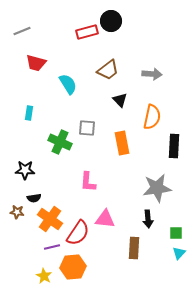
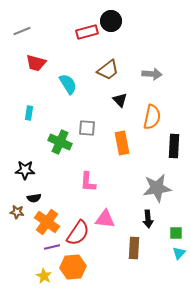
orange cross: moved 3 px left, 3 px down
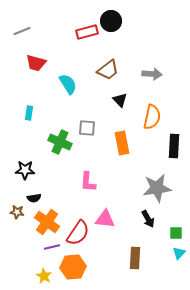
black arrow: rotated 24 degrees counterclockwise
brown rectangle: moved 1 px right, 10 px down
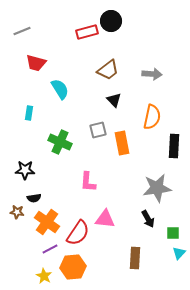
cyan semicircle: moved 8 px left, 5 px down
black triangle: moved 6 px left
gray square: moved 11 px right, 2 px down; rotated 18 degrees counterclockwise
green square: moved 3 px left
purple line: moved 2 px left, 2 px down; rotated 14 degrees counterclockwise
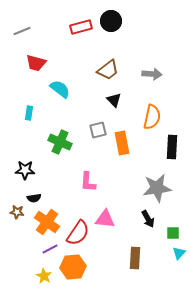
red rectangle: moved 6 px left, 5 px up
cyan semicircle: rotated 20 degrees counterclockwise
black rectangle: moved 2 px left, 1 px down
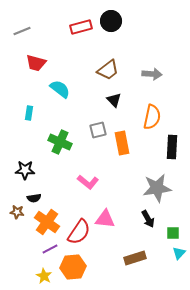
pink L-shape: rotated 55 degrees counterclockwise
red semicircle: moved 1 px right, 1 px up
brown rectangle: rotated 70 degrees clockwise
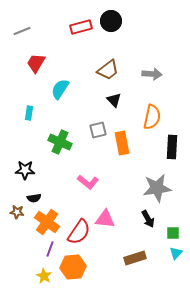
red trapezoid: rotated 105 degrees clockwise
cyan semicircle: rotated 95 degrees counterclockwise
purple line: rotated 42 degrees counterclockwise
cyan triangle: moved 3 px left
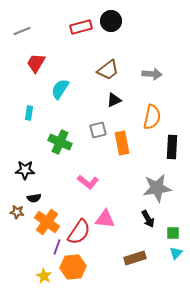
black triangle: rotated 49 degrees clockwise
purple line: moved 7 px right, 2 px up
